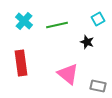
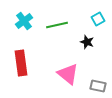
cyan cross: rotated 12 degrees clockwise
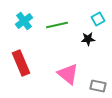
black star: moved 1 px right, 3 px up; rotated 24 degrees counterclockwise
red rectangle: rotated 15 degrees counterclockwise
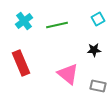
black star: moved 6 px right, 11 px down
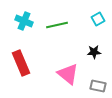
cyan cross: rotated 30 degrees counterclockwise
black star: moved 2 px down
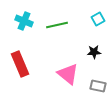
red rectangle: moved 1 px left, 1 px down
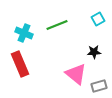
cyan cross: moved 12 px down
green line: rotated 10 degrees counterclockwise
pink triangle: moved 8 px right
gray rectangle: moved 1 px right; rotated 28 degrees counterclockwise
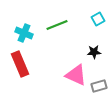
pink triangle: moved 1 px down; rotated 15 degrees counterclockwise
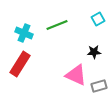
red rectangle: rotated 55 degrees clockwise
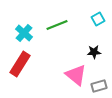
cyan cross: rotated 18 degrees clockwise
pink triangle: rotated 15 degrees clockwise
